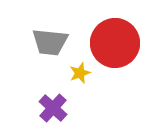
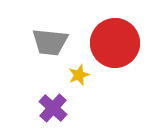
yellow star: moved 1 px left, 2 px down
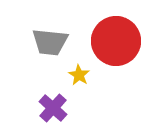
red circle: moved 1 px right, 2 px up
yellow star: rotated 20 degrees counterclockwise
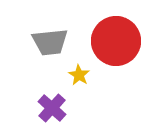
gray trapezoid: rotated 12 degrees counterclockwise
purple cross: moved 1 px left
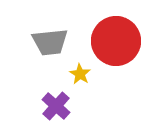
yellow star: moved 1 px right, 1 px up
purple cross: moved 4 px right, 2 px up
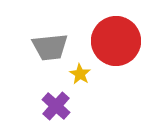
gray trapezoid: moved 5 px down
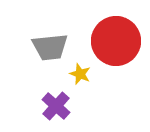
yellow star: rotated 10 degrees counterclockwise
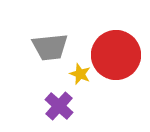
red circle: moved 14 px down
purple cross: moved 3 px right
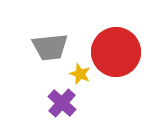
red circle: moved 3 px up
purple cross: moved 3 px right, 3 px up
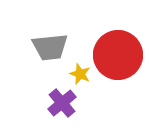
red circle: moved 2 px right, 3 px down
purple cross: rotated 8 degrees clockwise
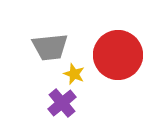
yellow star: moved 6 px left
